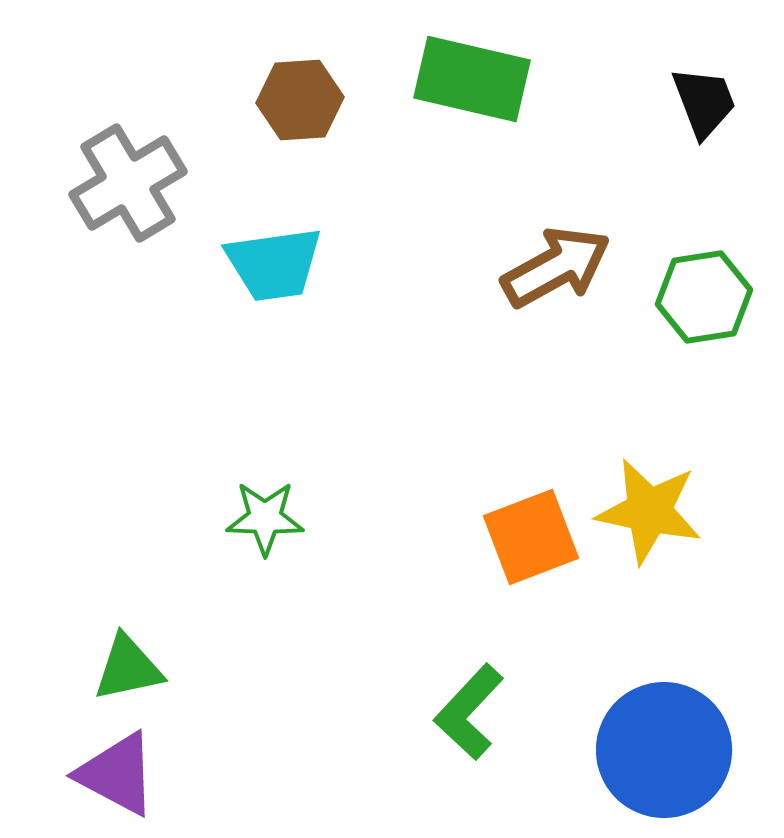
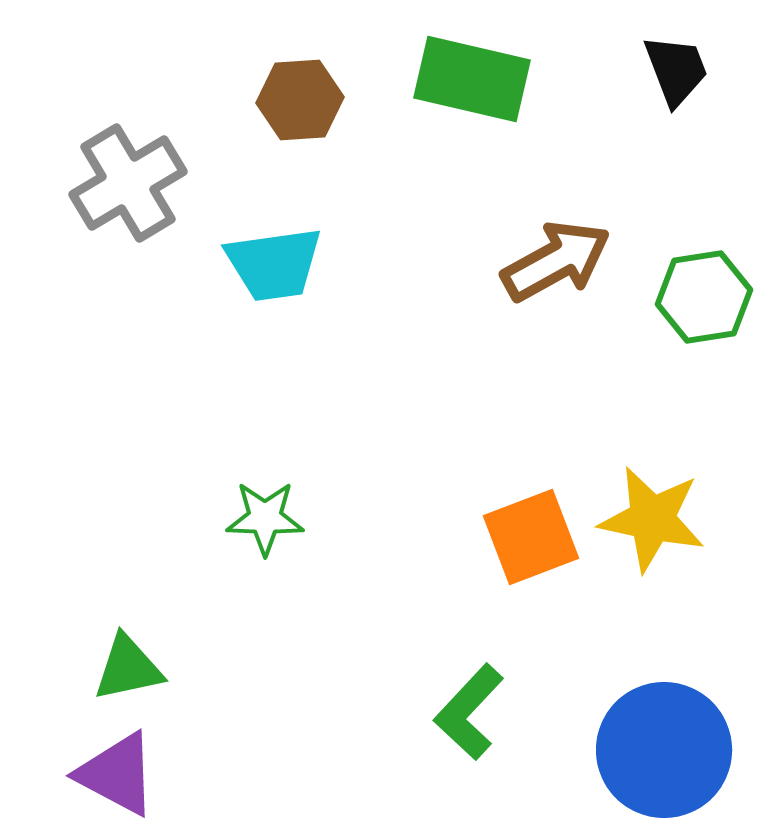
black trapezoid: moved 28 px left, 32 px up
brown arrow: moved 6 px up
yellow star: moved 3 px right, 8 px down
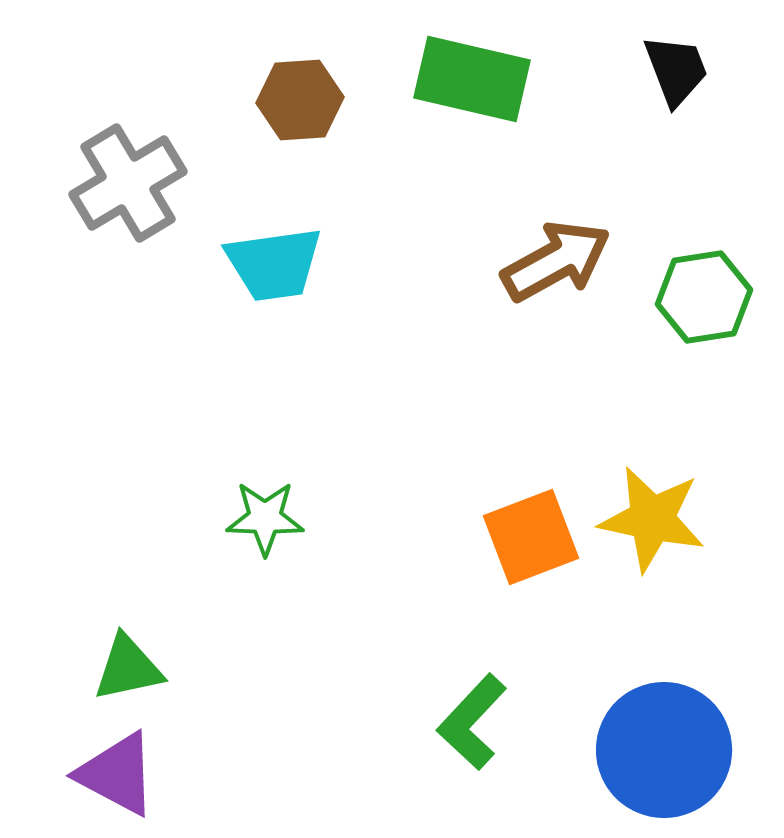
green L-shape: moved 3 px right, 10 px down
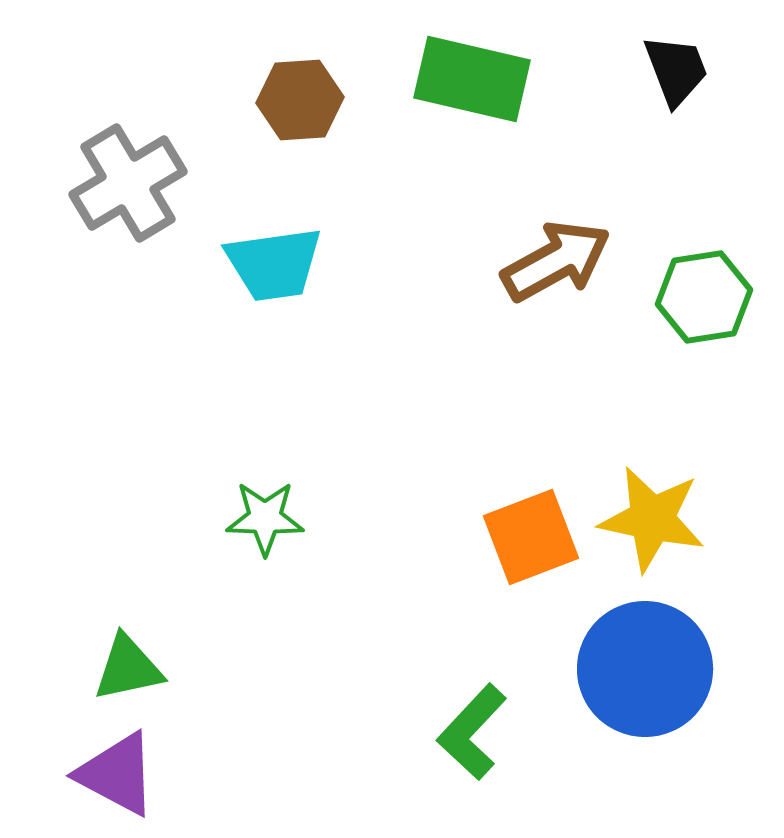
green L-shape: moved 10 px down
blue circle: moved 19 px left, 81 px up
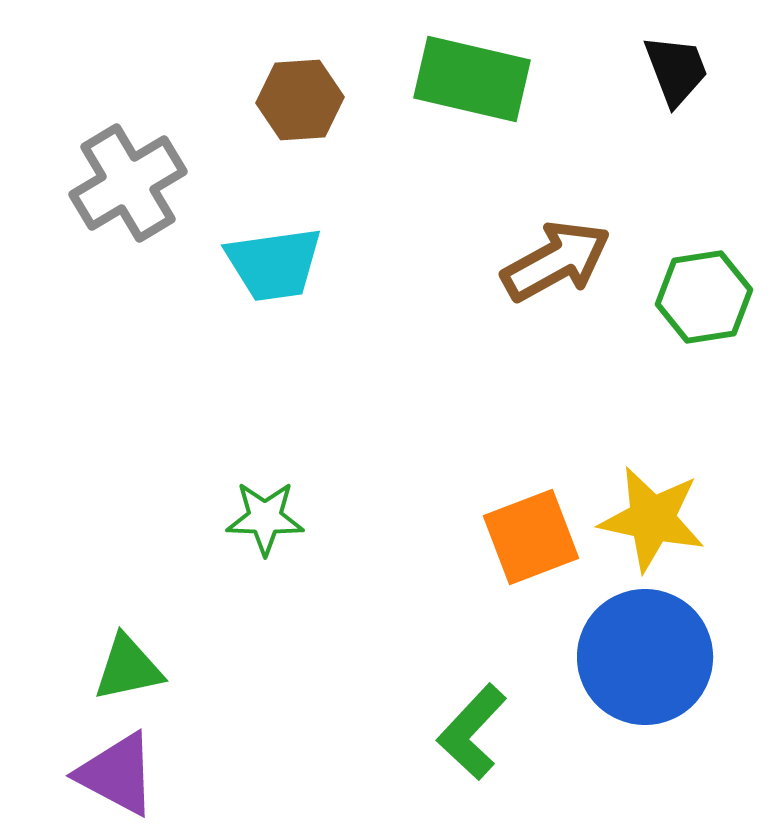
blue circle: moved 12 px up
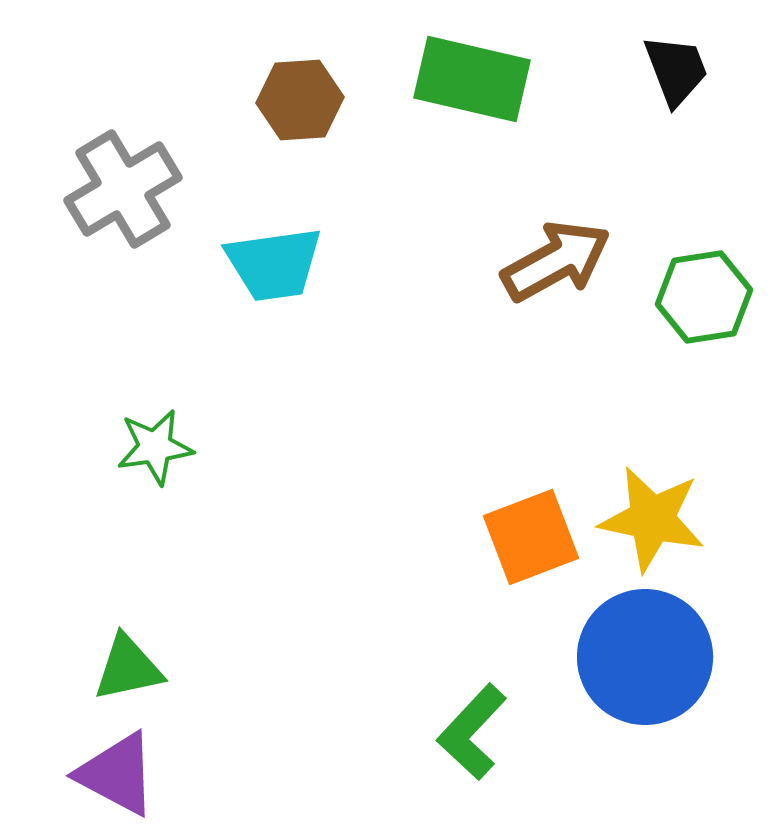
gray cross: moved 5 px left, 6 px down
green star: moved 110 px left, 71 px up; rotated 10 degrees counterclockwise
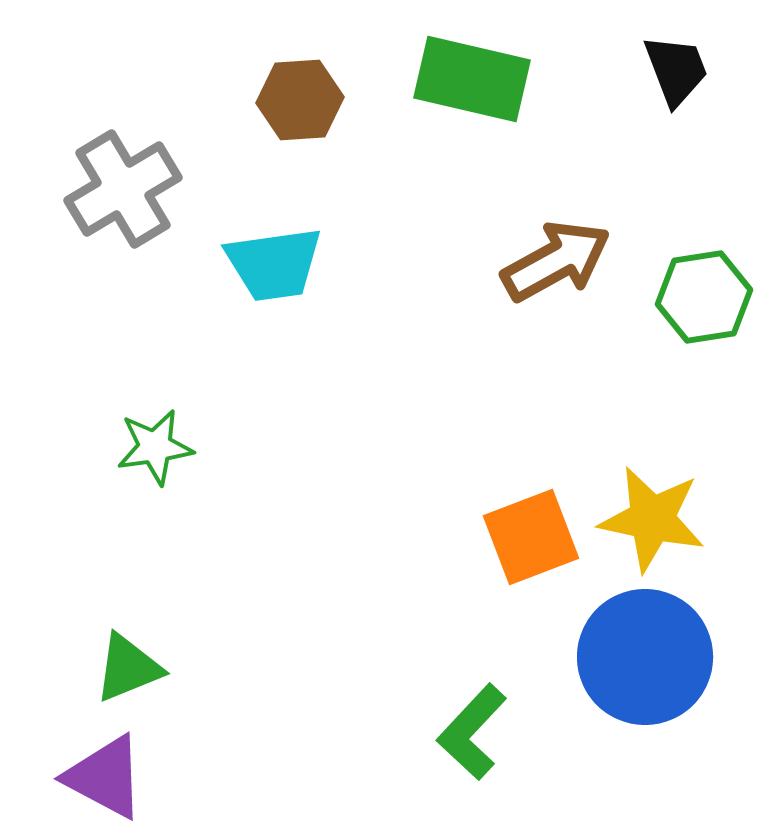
green triangle: rotated 10 degrees counterclockwise
purple triangle: moved 12 px left, 3 px down
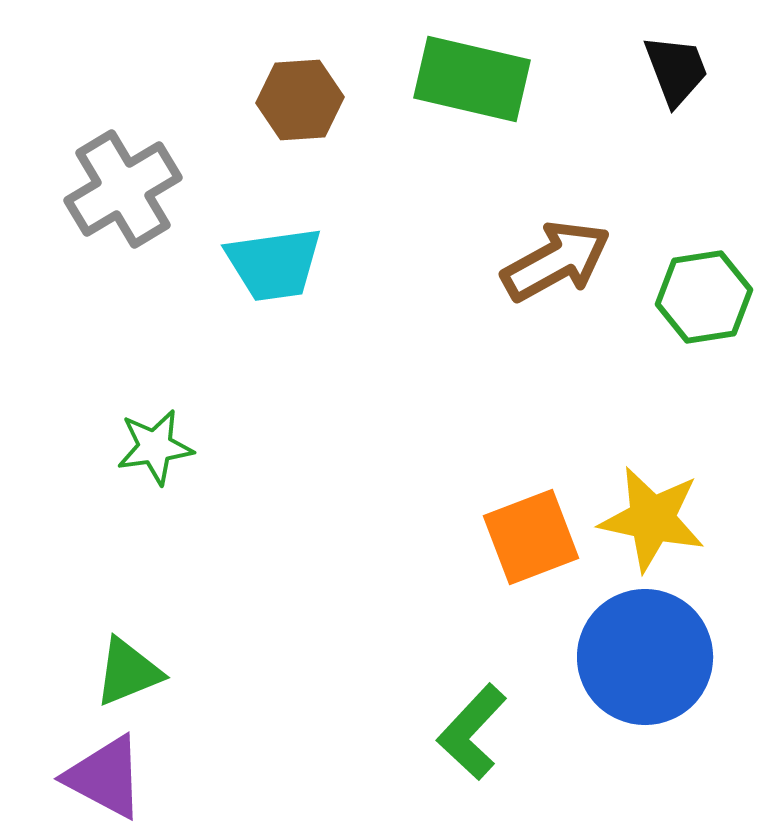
green triangle: moved 4 px down
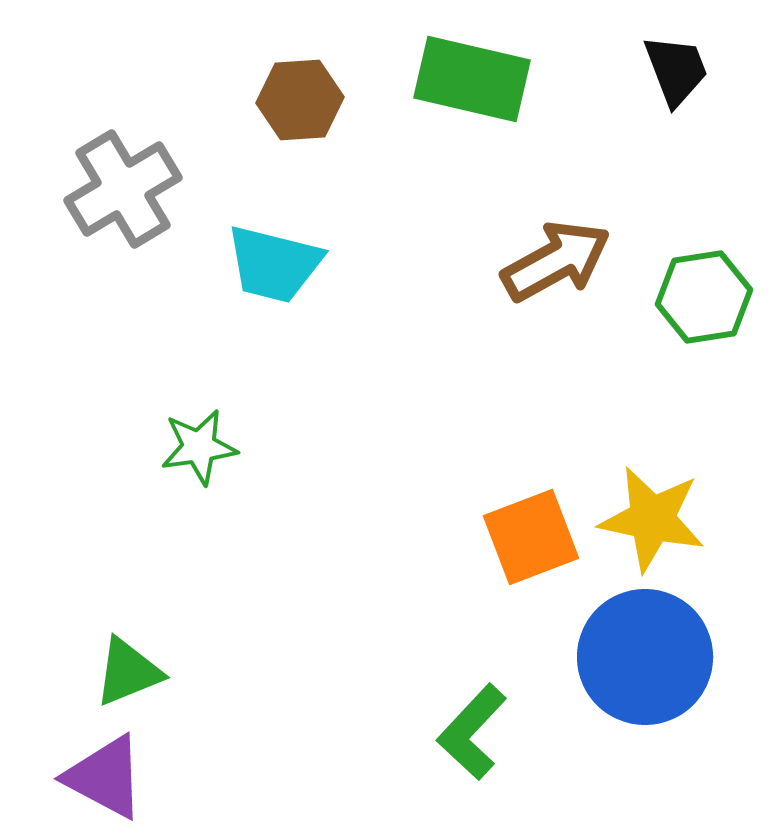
cyan trapezoid: rotated 22 degrees clockwise
green star: moved 44 px right
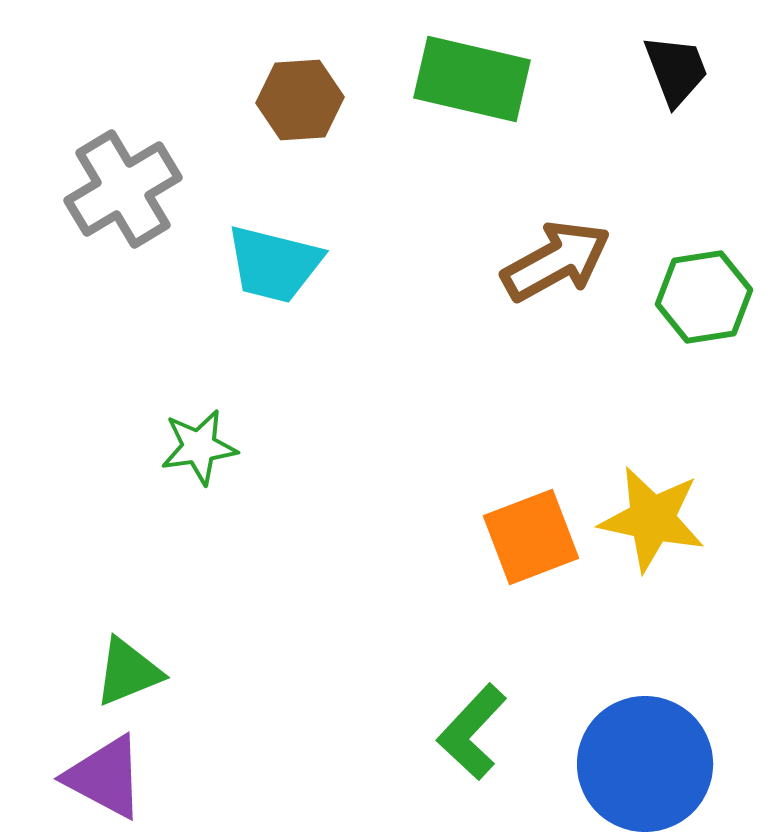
blue circle: moved 107 px down
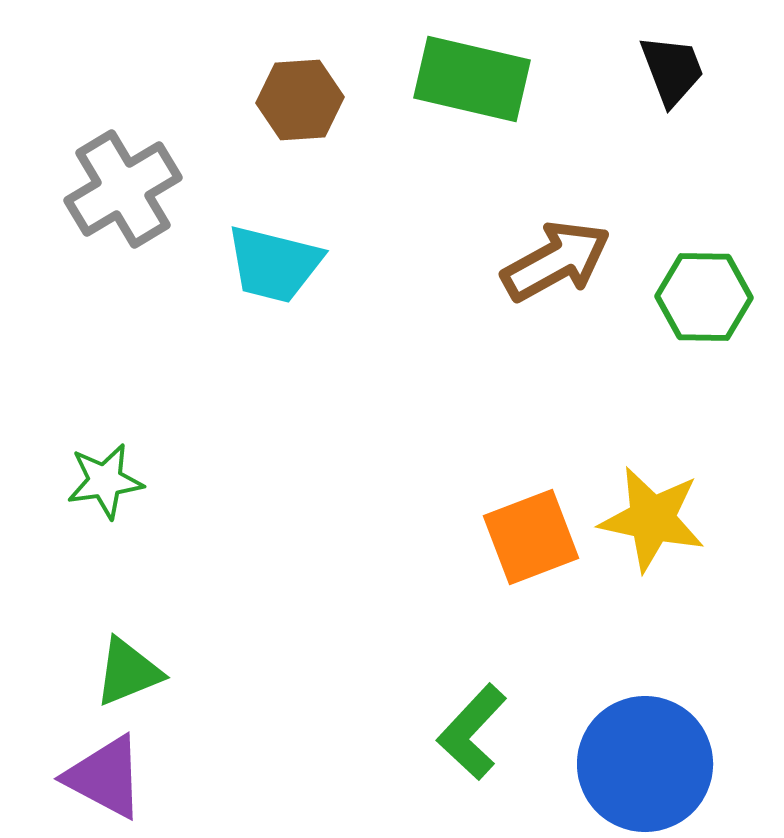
black trapezoid: moved 4 px left
green hexagon: rotated 10 degrees clockwise
green star: moved 94 px left, 34 px down
